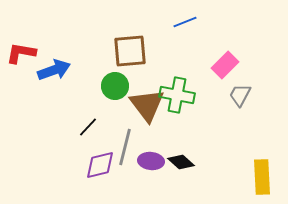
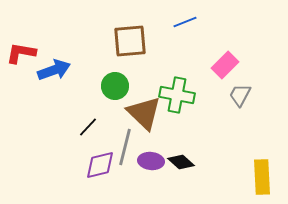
brown square: moved 10 px up
brown triangle: moved 3 px left, 8 px down; rotated 9 degrees counterclockwise
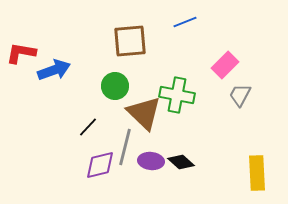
yellow rectangle: moved 5 px left, 4 px up
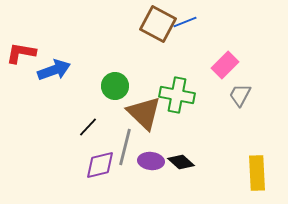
brown square: moved 28 px right, 17 px up; rotated 33 degrees clockwise
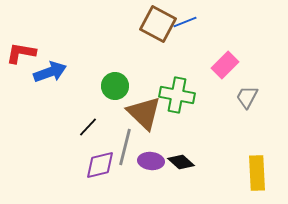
blue arrow: moved 4 px left, 2 px down
gray trapezoid: moved 7 px right, 2 px down
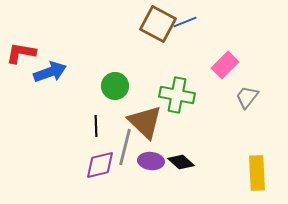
gray trapezoid: rotated 10 degrees clockwise
brown triangle: moved 1 px right, 9 px down
black line: moved 8 px right, 1 px up; rotated 45 degrees counterclockwise
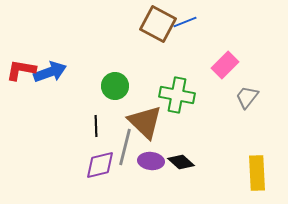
red L-shape: moved 17 px down
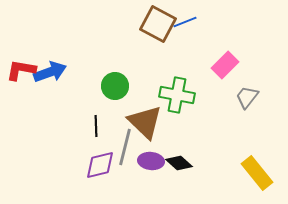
black diamond: moved 2 px left, 1 px down
yellow rectangle: rotated 36 degrees counterclockwise
